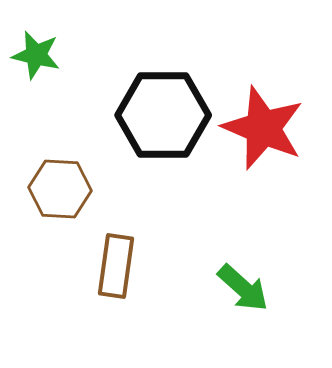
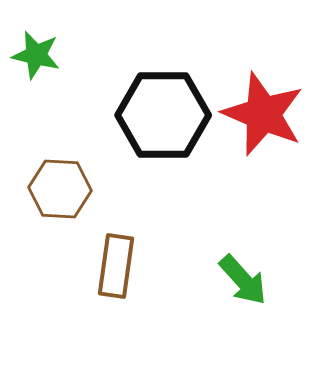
red star: moved 14 px up
green arrow: moved 8 px up; rotated 6 degrees clockwise
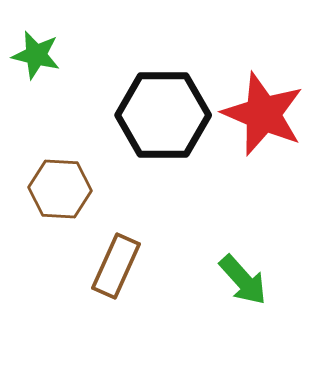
brown rectangle: rotated 16 degrees clockwise
